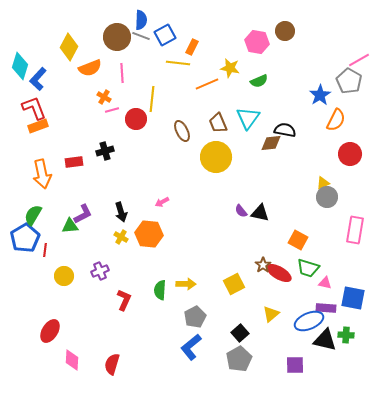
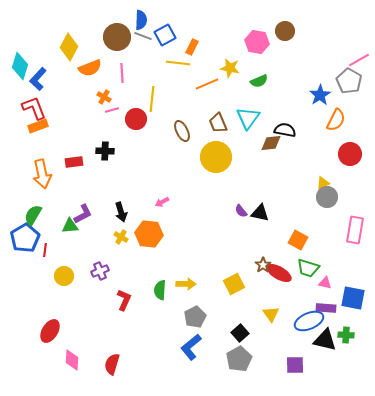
gray line at (141, 36): moved 2 px right
black cross at (105, 151): rotated 18 degrees clockwise
yellow triangle at (271, 314): rotated 24 degrees counterclockwise
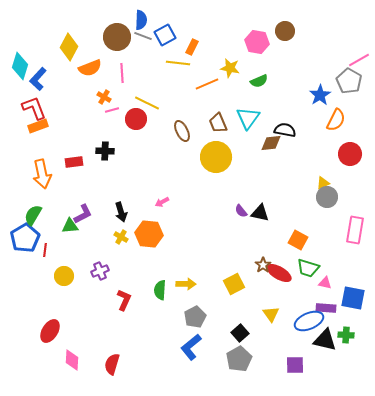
yellow line at (152, 99): moved 5 px left, 4 px down; rotated 70 degrees counterclockwise
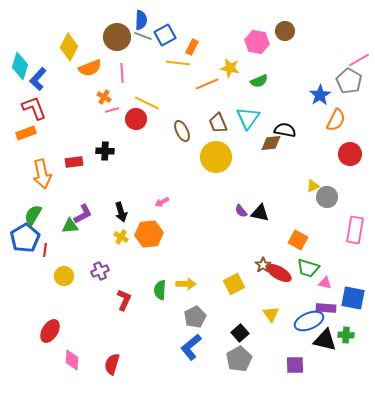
orange rectangle at (38, 126): moved 12 px left, 7 px down
yellow triangle at (323, 183): moved 10 px left, 3 px down
orange hexagon at (149, 234): rotated 12 degrees counterclockwise
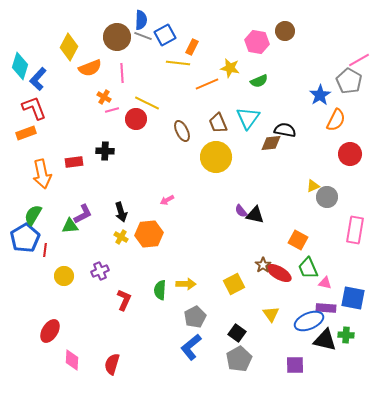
pink arrow at (162, 202): moved 5 px right, 2 px up
black triangle at (260, 213): moved 5 px left, 2 px down
green trapezoid at (308, 268): rotated 50 degrees clockwise
black square at (240, 333): moved 3 px left; rotated 12 degrees counterclockwise
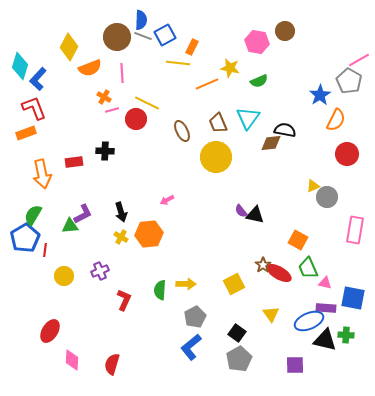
red circle at (350, 154): moved 3 px left
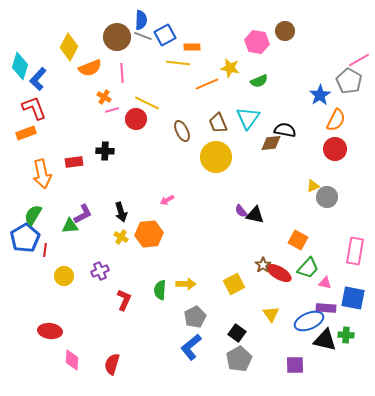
orange rectangle at (192, 47): rotated 63 degrees clockwise
red circle at (347, 154): moved 12 px left, 5 px up
pink rectangle at (355, 230): moved 21 px down
green trapezoid at (308, 268): rotated 115 degrees counterclockwise
red ellipse at (50, 331): rotated 65 degrees clockwise
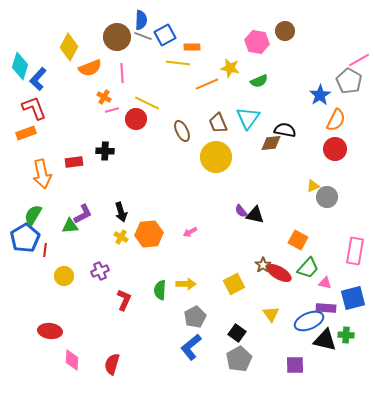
pink arrow at (167, 200): moved 23 px right, 32 px down
blue square at (353, 298): rotated 25 degrees counterclockwise
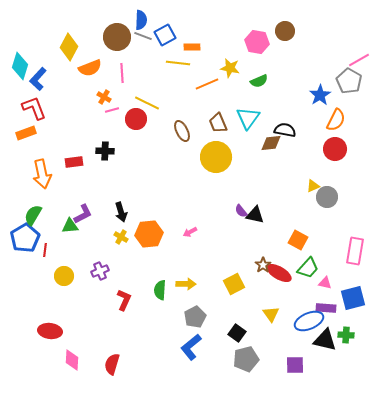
gray pentagon at (239, 359): moved 7 px right; rotated 15 degrees clockwise
